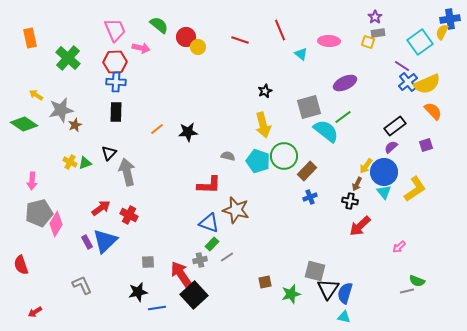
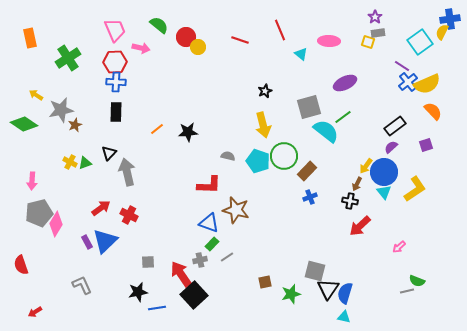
green cross at (68, 58): rotated 15 degrees clockwise
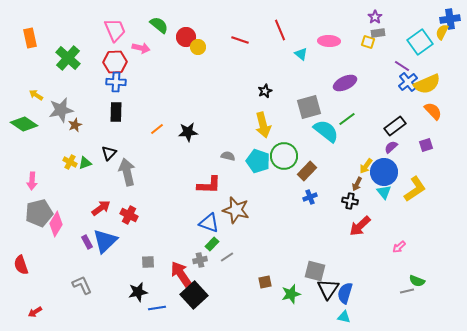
green cross at (68, 58): rotated 15 degrees counterclockwise
green line at (343, 117): moved 4 px right, 2 px down
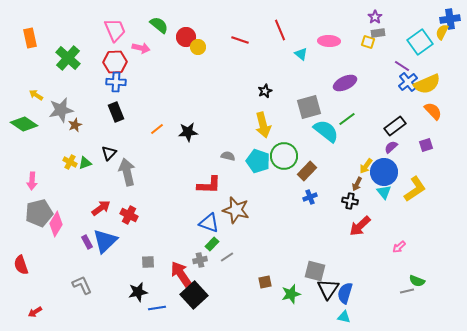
black rectangle at (116, 112): rotated 24 degrees counterclockwise
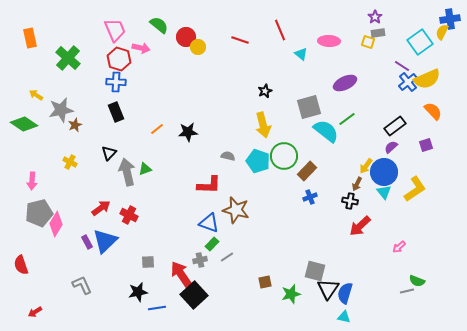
red hexagon at (115, 62): moved 4 px right, 3 px up; rotated 20 degrees clockwise
yellow semicircle at (427, 84): moved 5 px up
green triangle at (85, 163): moved 60 px right, 6 px down
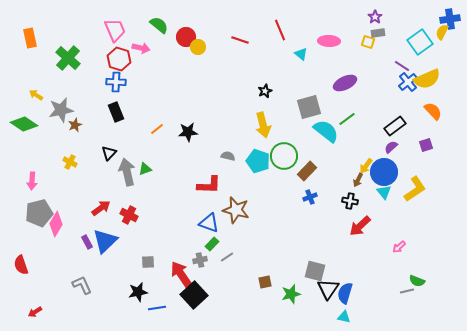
brown arrow at (357, 184): moved 1 px right, 4 px up
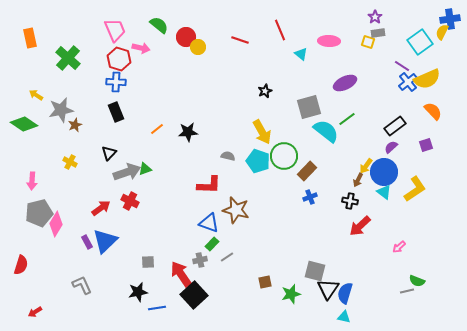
yellow arrow at (263, 125): moved 1 px left, 7 px down; rotated 15 degrees counterclockwise
gray arrow at (127, 172): rotated 84 degrees clockwise
cyan triangle at (384, 192): rotated 14 degrees counterclockwise
red cross at (129, 215): moved 1 px right, 14 px up
red semicircle at (21, 265): rotated 144 degrees counterclockwise
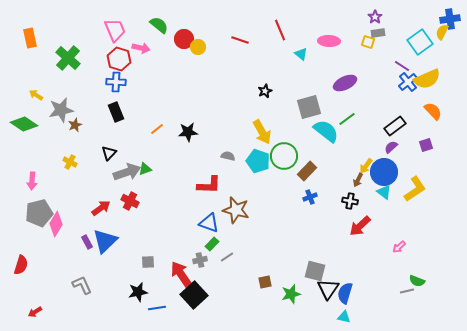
red circle at (186, 37): moved 2 px left, 2 px down
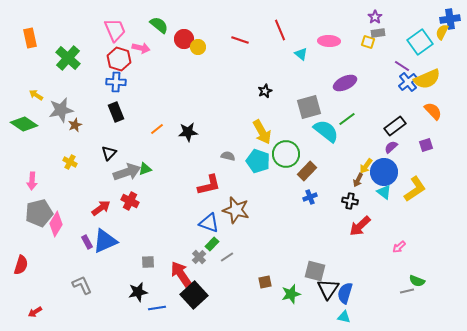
green circle at (284, 156): moved 2 px right, 2 px up
red L-shape at (209, 185): rotated 15 degrees counterclockwise
blue triangle at (105, 241): rotated 20 degrees clockwise
gray cross at (200, 260): moved 1 px left, 3 px up; rotated 32 degrees counterclockwise
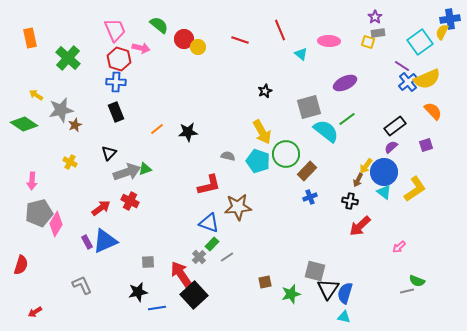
brown star at (236, 210): moved 2 px right, 3 px up; rotated 20 degrees counterclockwise
